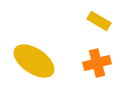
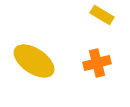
yellow rectangle: moved 3 px right, 6 px up
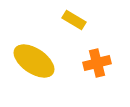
yellow rectangle: moved 28 px left, 5 px down
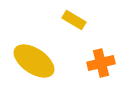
orange cross: moved 4 px right
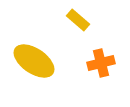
yellow rectangle: moved 4 px right; rotated 10 degrees clockwise
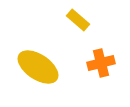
yellow ellipse: moved 4 px right, 6 px down
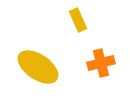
yellow rectangle: rotated 25 degrees clockwise
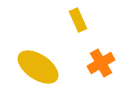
orange cross: rotated 16 degrees counterclockwise
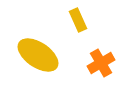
yellow ellipse: moved 12 px up
